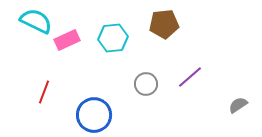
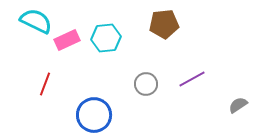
cyan hexagon: moved 7 px left
purple line: moved 2 px right, 2 px down; rotated 12 degrees clockwise
red line: moved 1 px right, 8 px up
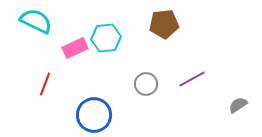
pink rectangle: moved 8 px right, 8 px down
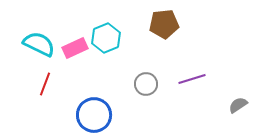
cyan semicircle: moved 3 px right, 23 px down
cyan hexagon: rotated 16 degrees counterclockwise
purple line: rotated 12 degrees clockwise
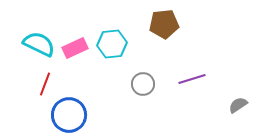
cyan hexagon: moved 6 px right, 6 px down; rotated 16 degrees clockwise
gray circle: moved 3 px left
blue circle: moved 25 px left
